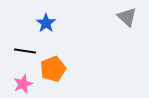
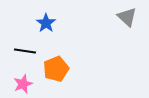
orange pentagon: moved 3 px right
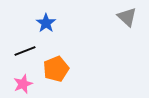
black line: rotated 30 degrees counterclockwise
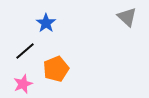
black line: rotated 20 degrees counterclockwise
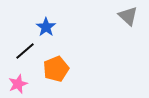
gray triangle: moved 1 px right, 1 px up
blue star: moved 4 px down
pink star: moved 5 px left
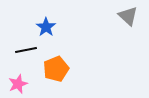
black line: moved 1 px right, 1 px up; rotated 30 degrees clockwise
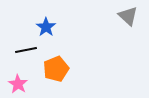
pink star: rotated 18 degrees counterclockwise
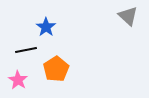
orange pentagon: rotated 10 degrees counterclockwise
pink star: moved 4 px up
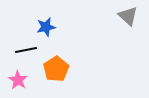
blue star: rotated 24 degrees clockwise
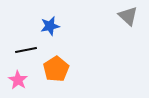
blue star: moved 4 px right, 1 px up
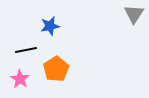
gray triangle: moved 6 px right, 2 px up; rotated 20 degrees clockwise
pink star: moved 2 px right, 1 px up
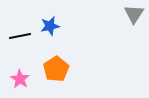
black line: moved 6 px left, 14 px up
